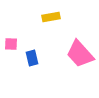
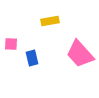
yellow rectangle: moved 1 px left, 4 px down
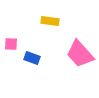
yellow rectangle: rotated 18 degrees clockwise
blue rectangle: rotated 56 degrees counterclockwise
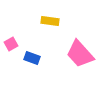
pink square: rotated 32 degrees counterclockwise
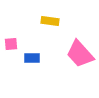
pink square: rotated 24 degrees clockwise
blue rectangle: rotated 21 degrees counterclockwise
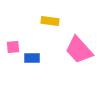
pink square: moved 2 px right, 3 px down
pink trapezoid: moved 1 px left, 4 px up
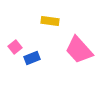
pink square: moved 2 px right; rotated 32 degrees counterclockwise
blue rectangle: rotated 21 degrees counterclockwise
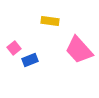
pink square: moved 1 px left, 1 px down
blue rectangle: moved 2 px left, 2 px down
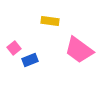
pink trapezoid: rotated 12 degrees counterclockwise
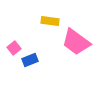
pink trapezoid: moved 3 px left, 8 px up
